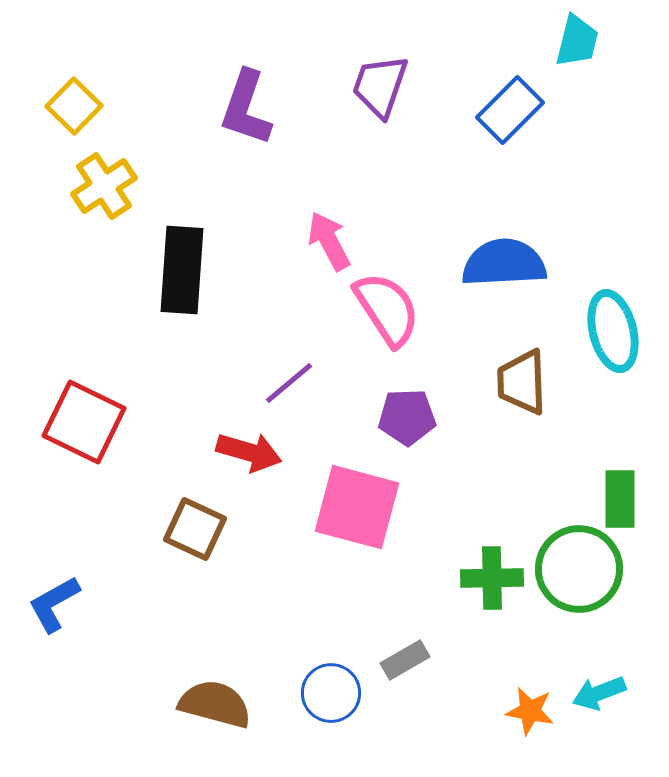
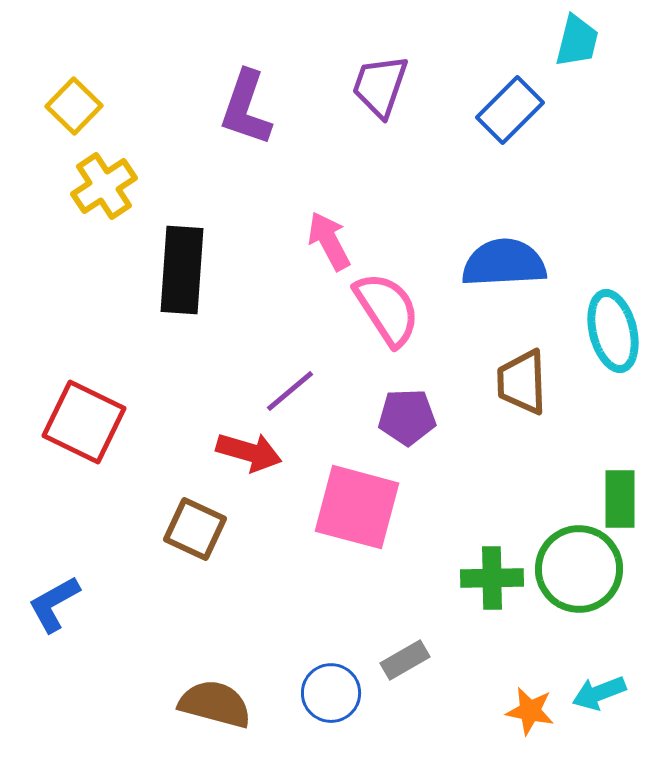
purple line: moved 1 px right, 8 px down
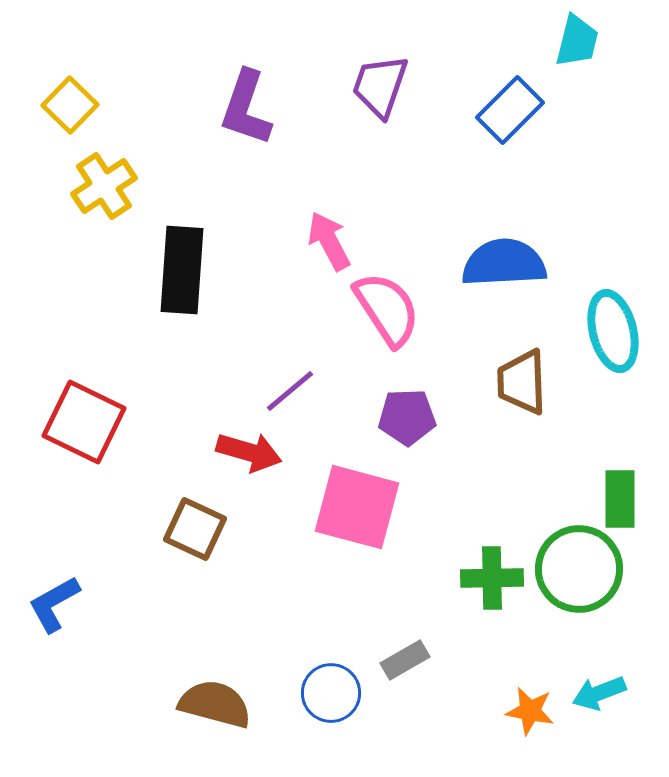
yellow square: moved 4 px left, 1 px up
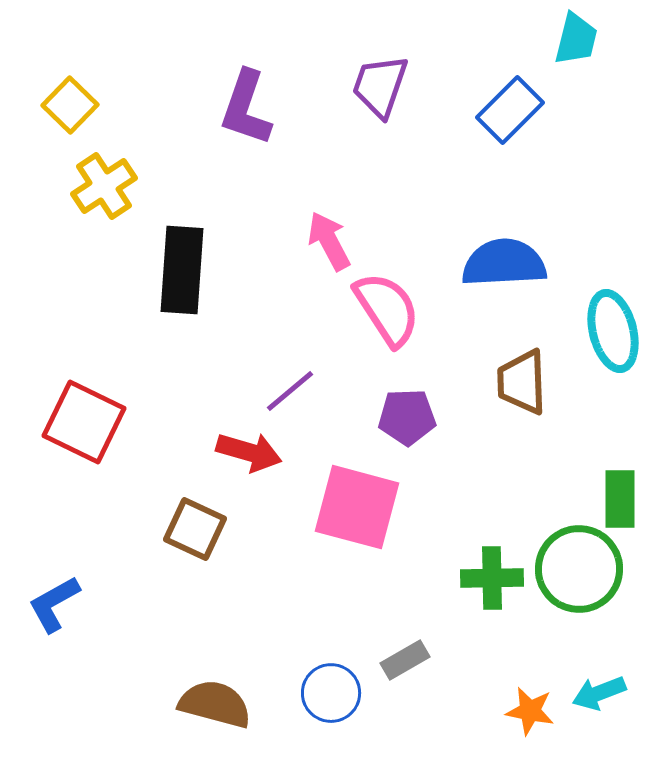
cyan trapezoid: moved 1 px left, 2 px up
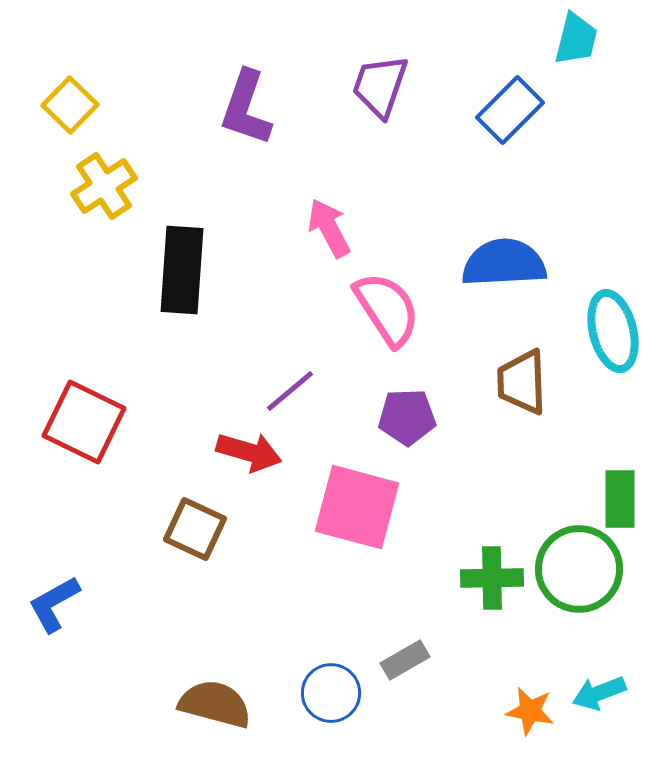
pink arrow: moved 13 px up
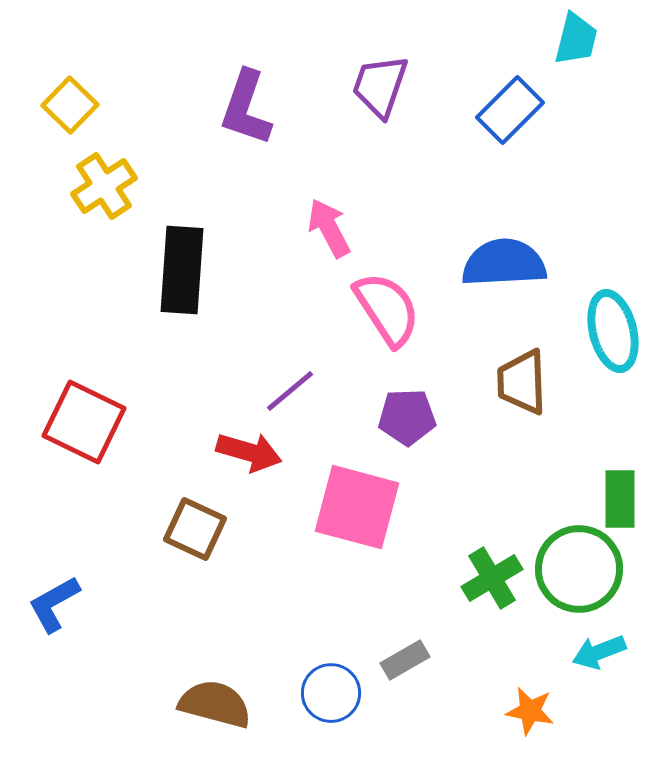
green cross: rotated 30 degrees counterclockwise
cyan arrow: moved 41 px up
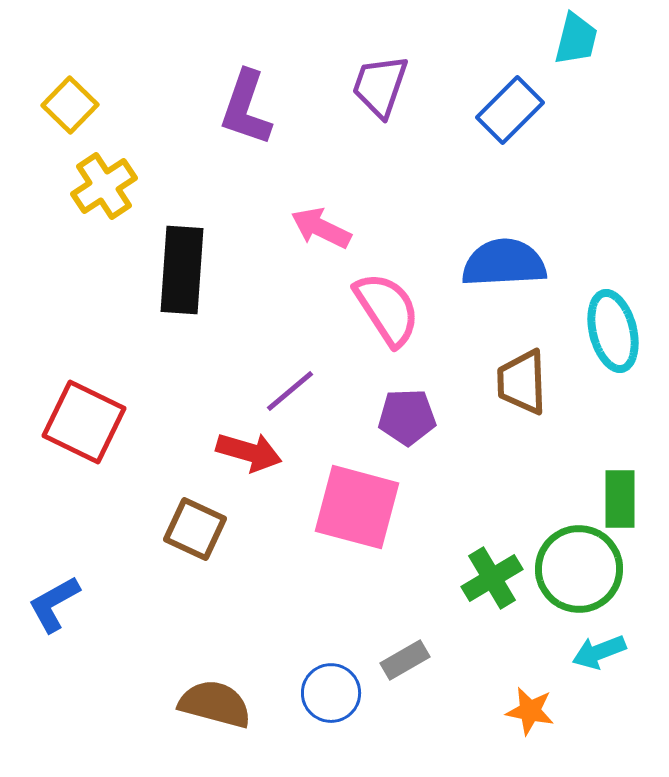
pink arrow: moved 8 px left; rotated 36 degrees counterclockwise
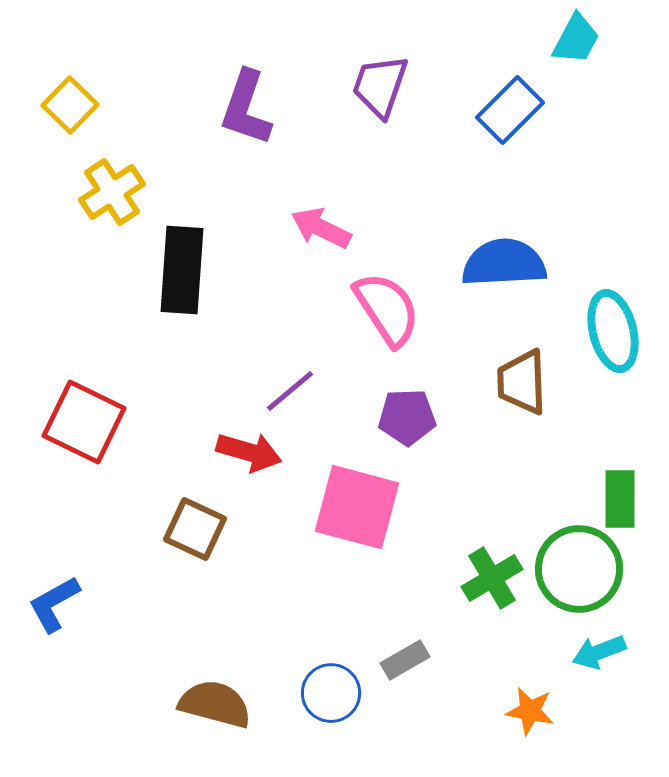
cyan trapezoid: rotated 14 degrees clockwise
yellow cross: moved 8 px right, 6 px down
